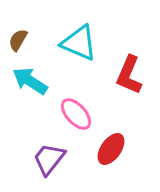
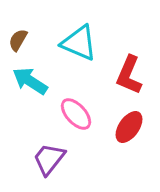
red ellipse: moved 18 px right, 22 px up
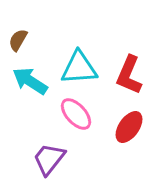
cyan triangle: moved 25 px down; rotated 27 degrees counterclockwise
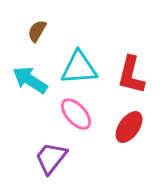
brown semicircle: moved 19 px right, 9 px up
red L-shape: moved 2 px right; rotated 9 degrees counterclockwise
cyan arrow: moved 1 px up
purple trapezoid: moved 2 px right, 1 px up
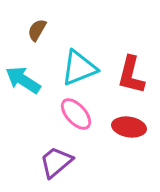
brown semicircle: moved 1 px up
cyan triangle: rotated 18 degrees counterclockwise
cyan arrow: moved 7 px left
red ellipse: rotated 64 degrees clockwise
purple trapezoid: moved 5 px right, 4 px down; rotated 12 degrees clockwise
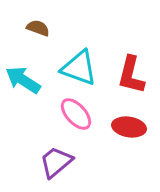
brown semicircle: moved 1 px right, 2 px up; rotated 80 degrees clockwise
cyan triangle: rotated 42 degrees clockwise
